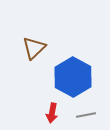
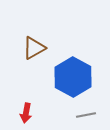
brown triangle: rotated 15 degrees clockwise
red arrow: moved 26 px left
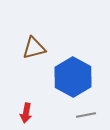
brown triangle: rotated 15 degrees clockwise
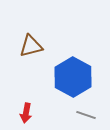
brown triangle: moved 3 px left, 2 px up
gray line: rotated 30 degrees clockwise
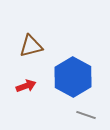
red arrow: moved 27 px up; rotated 120 degrees counterclockwise
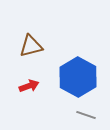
blue hexagon: moved 5 px right
red arrow: moved 3 px right
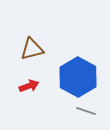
brown triangle: moved 1 px right, 3 px down
gray line: moved 4 px up
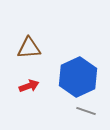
brown triangle: moved 3 px left, 1 px up; rotated 10 degrees clockwise
blue hexagon: rotated 6 degrees clockwise
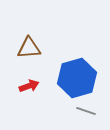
blue hexagon: moved 1 px left, 1 px down; rotated 9 degrees clockwise
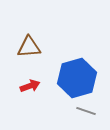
brown triangle: moved 1 px up
red arrow: moved 1 px right
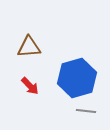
red arrow: rotated 66 degrees clockwise
gray line: rotated 12 degrees counterclockwise
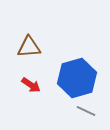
red arrow: moved 1 px right, 1 px up; rotated 12 degrees counterclockwise
gray line: rotated 18 degrees clockwise
